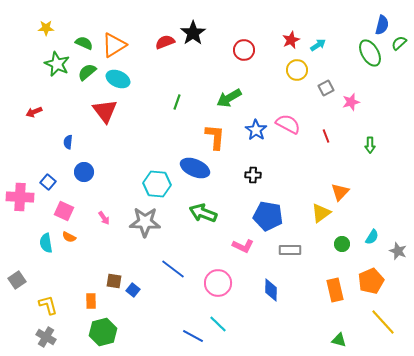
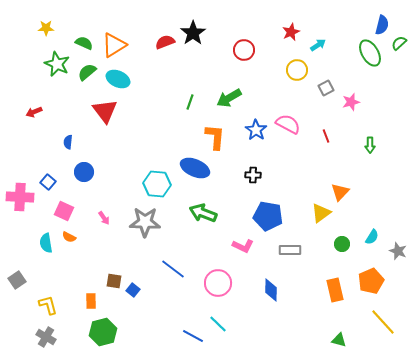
red star at (291, 40): moved 8 px up
green line at (177, 102): moved 13 px right
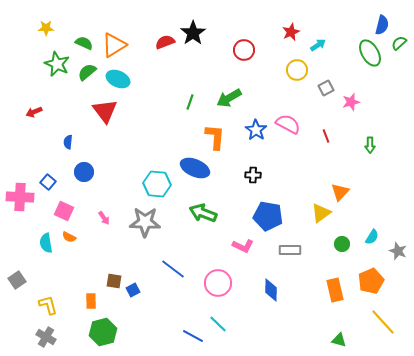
blue square at (133, 290): rotated 24 degrees clockwise
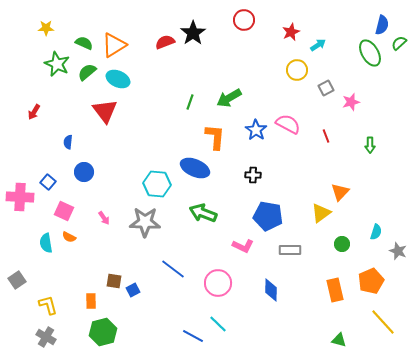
red circle at (244, 50): moved 30 px up
red arrow at (34, 112): rotated 35 degrees counterclockwise
cyan semicircle at (372, 237): moved 4 px right, 5 px up; rotated 14 degrees counterclockwise
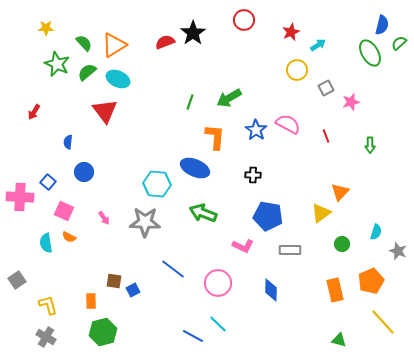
green semicircle at (84, 43): rotated 24 degrees clockwise
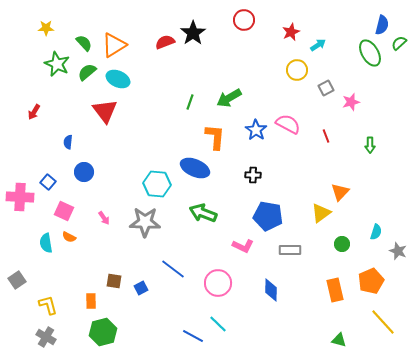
blue square at (133, 290): moved 8 px right, 2 px up
